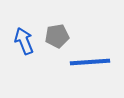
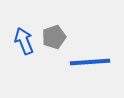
gray pentagon: moved 3 px left, 1 px down; rotated 10 degrees counterclockwise
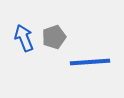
blue arrow: moved 3 px up
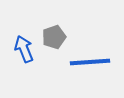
blue arrow: moved 11 px down
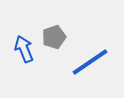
blue line: rotated 30 degrees counterclockwise
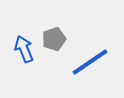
gray pentagon: moved 2 px down
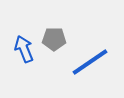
gray pentagon: rotated 20 degrees clockwise
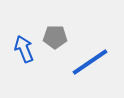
gray pentagon: moved 1 px right, 2 px up
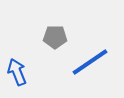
blue arrow: moved 7 px left, 23 px down
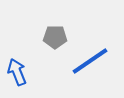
blue line: moved 1 px up
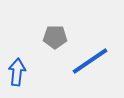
blue arrow: rotated 28 degrees clockwise
